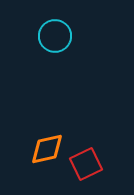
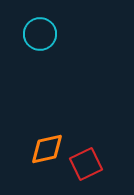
cyan circle: moved 15 px left, 2 px up
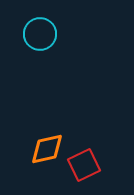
red square: moved 2 px left, 1 px down
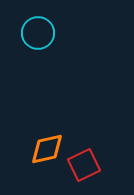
cyan circle: moved 2 px left, 1 px up
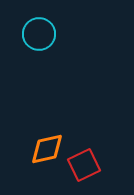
cyan circle: moved 1 px right, 1 px down
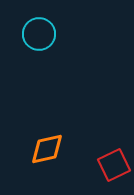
red square: moved 30 px right
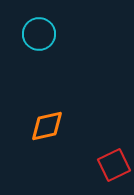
orange diamond: moved 23 px up
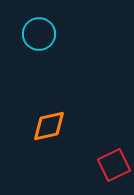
orange diamond: moved 2 px right
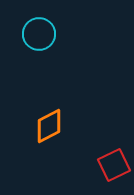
orange diamond: rotated 15 degrees counterclockwise
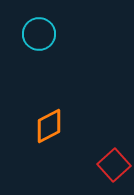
red square: rotated 16 degrees counterclockwise
